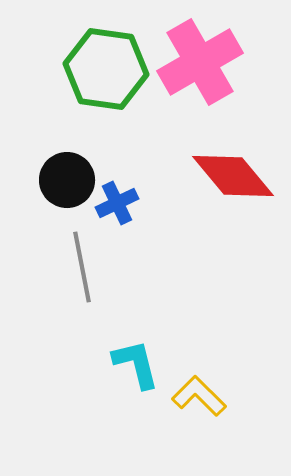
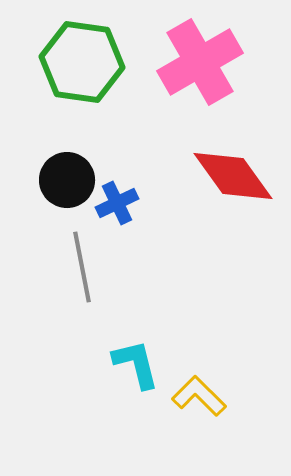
green hexagon: moved 24 px left, 7 px up
red diamond: rotated 4 degrees clockwise
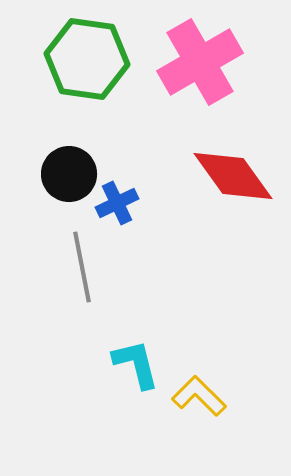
green hexagon: moved 5 px right, 3 px up
black circle: moved 2 px right, 6 px up
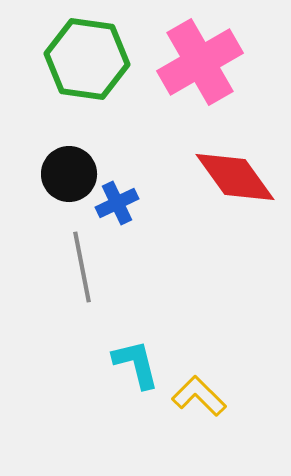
red diamond: moved 2 px right, 1 px down
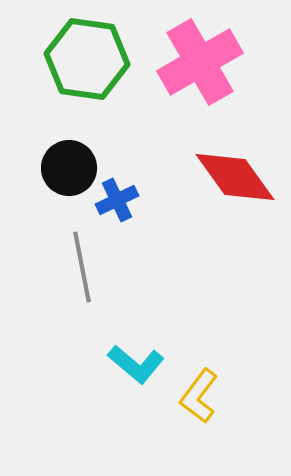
black circle: moved 6 px up
blue cross: moved 3 px up
cyan L-shape: rotated 144 degrees clockwise
yellow L-shape: rotated 98 degrees counterclockwise
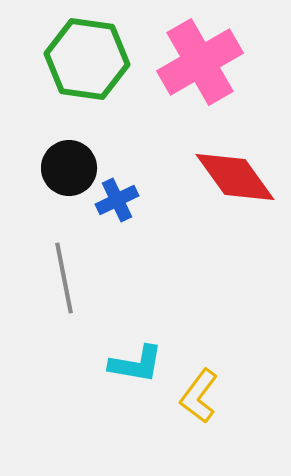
gray line: moved 18 px left, 11 px down
cyan L-shape: rotated 30 degrees counterclockwise
